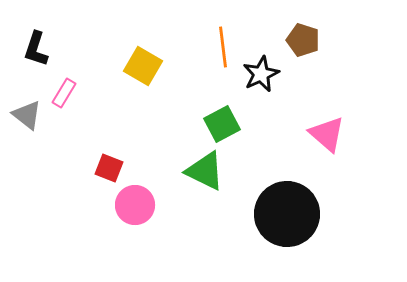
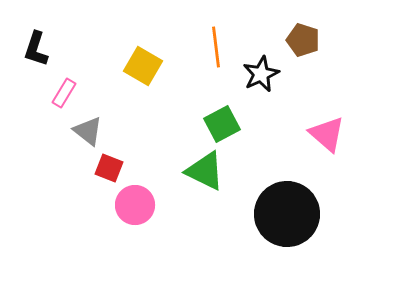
orange line: moved 7 px left
gray triangle: moved 61 px right, 16 px down
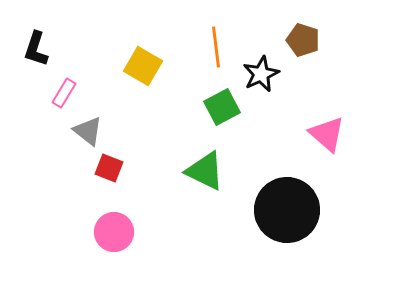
green square: moved 17 px up
pink circle: moved 21 px left, 27 px down
black circle: moved 4 px up
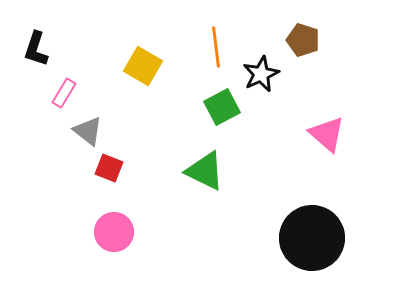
black circle: moved 25 px right, 28 px down
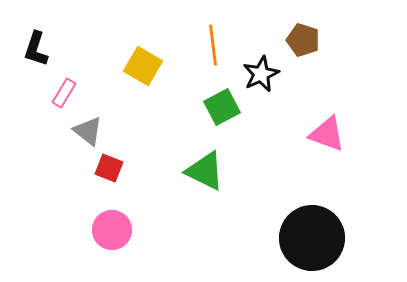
orange line: moved 3 px left, 2 px up
pink triangle: rotated 21 degrees counterclockwise
pink circle: moved 2 px left, 2 px up
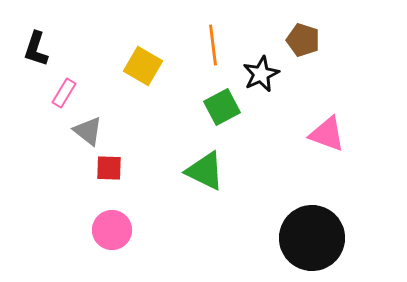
red square: rotated 20 degrees counterclockwise
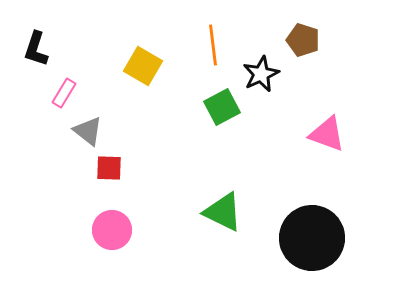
green triangle: moved 18 px right, 41 px down
